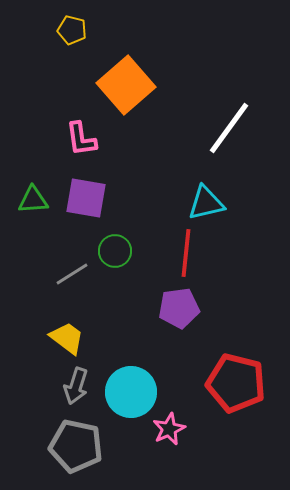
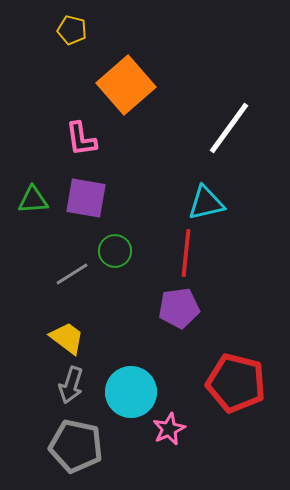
gray arrow: moved 5 px left, 1 px up
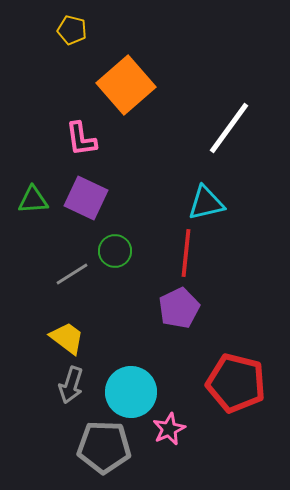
purple square: rotated 15 degrees clockwise
purple pentagon: rotated 18 degrees counterclockwise
gray pentagon: moved 28 px right, 1 px down; rotated 10 degrees counterclockwise
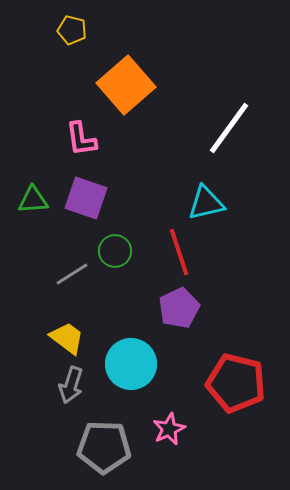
purple square: rotated 6 degrees counterclockwise
red line: moved 7 px left, 1 px up; rotated 24 degrees counterclockwise
cyan circle: moved 28 px up
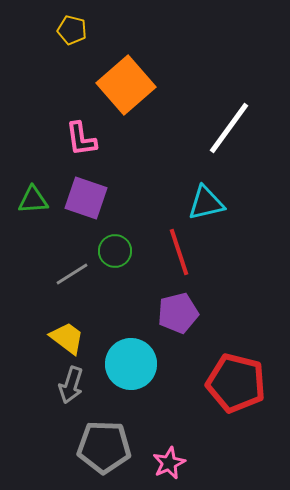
purple pentagon: moved 1 px left, 5 px down; rotated 12 degrees clockwise
pink star: moved 34 px down
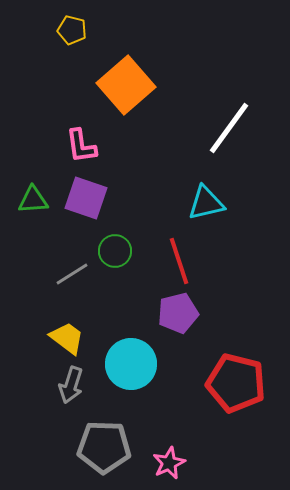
pink L-shape: moved 7 px down
red line: moved 9 px down
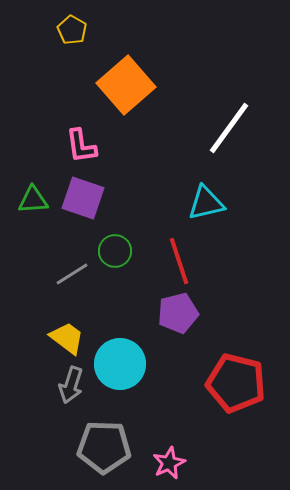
yellow pentagon: rotated 16 degrees clockwise
purple square: moved 3 px left
cyan circle: moved 11 px left
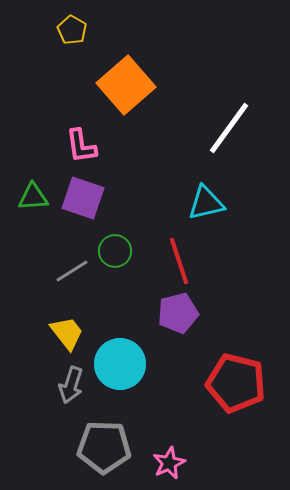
green triangle: moved 3 px up
gray line: moved 3 px up
yellow trapezoid: moved 5 px up; rotated 15 degrees clockwise
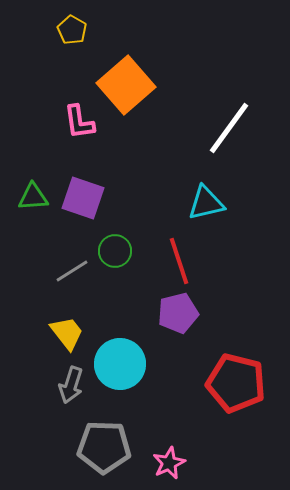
pink L-shape: moved 2 px left, 24 px up
